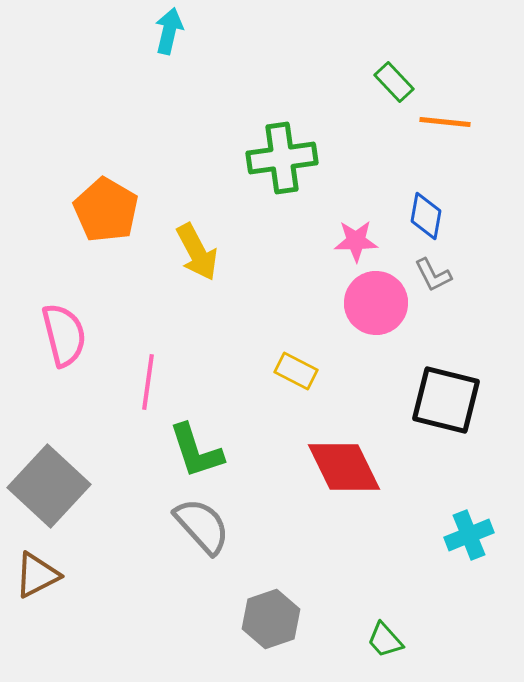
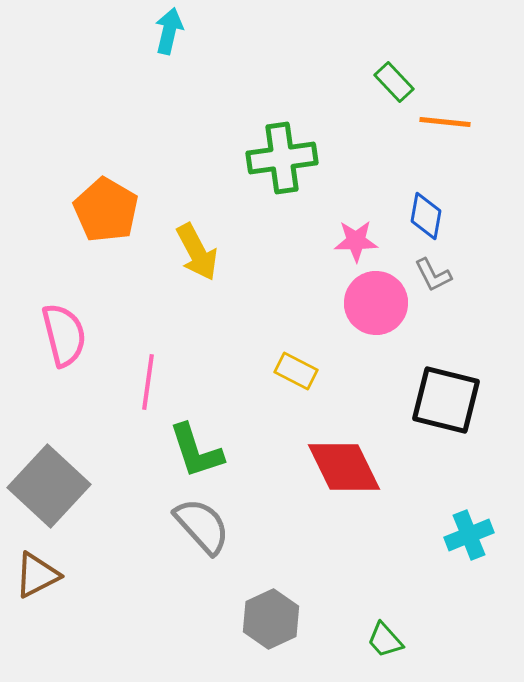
gray hexagon: rotated 6 degrees counterclockwise
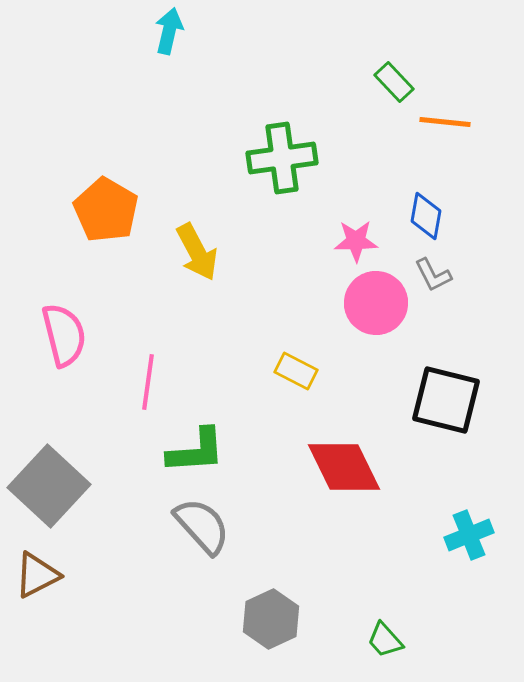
green L-shape: rotated 76 degrees counterclockwise
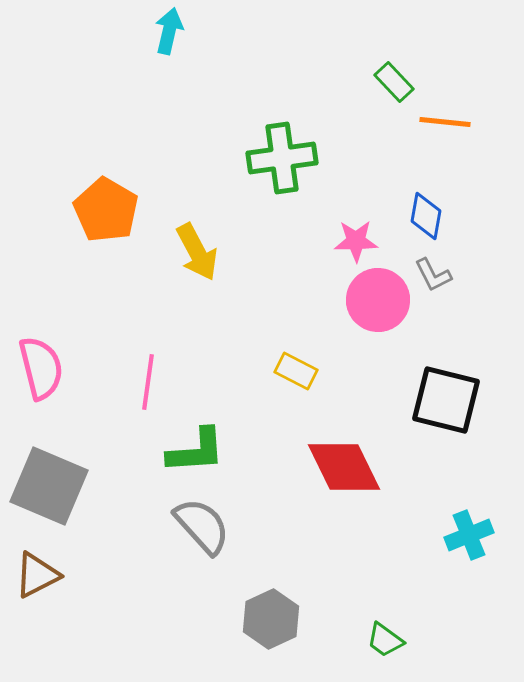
pink circle: moved 2 px right, 3 px up
pink semicircle: moved 23 px left, 33 px down
gray square: rotated 20 degrees counterclockwise
green trapezoid: rotated 12 degrees counterclockwise
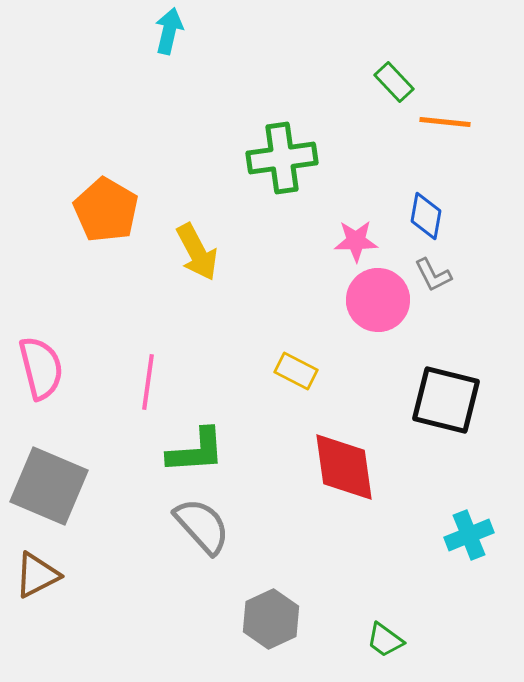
red diamond: rotated 18 degrees clockwise
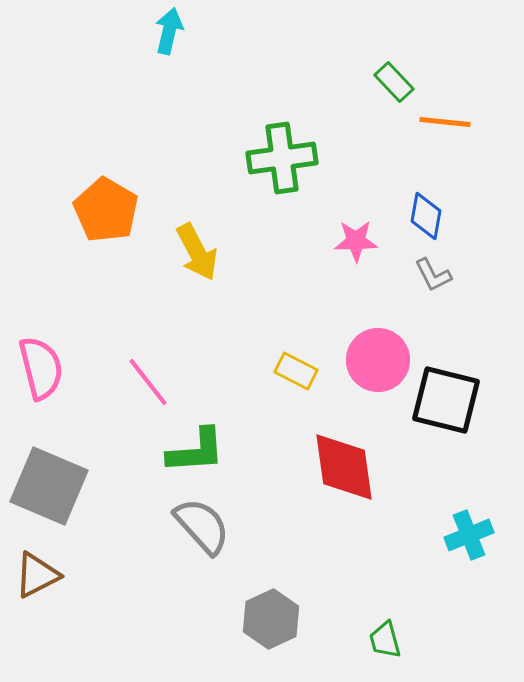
pink circle: moved 60 px down
pink line: rotated 46 degrees counterclockwise
green trapezoid: rotated 39 degrees clockwise
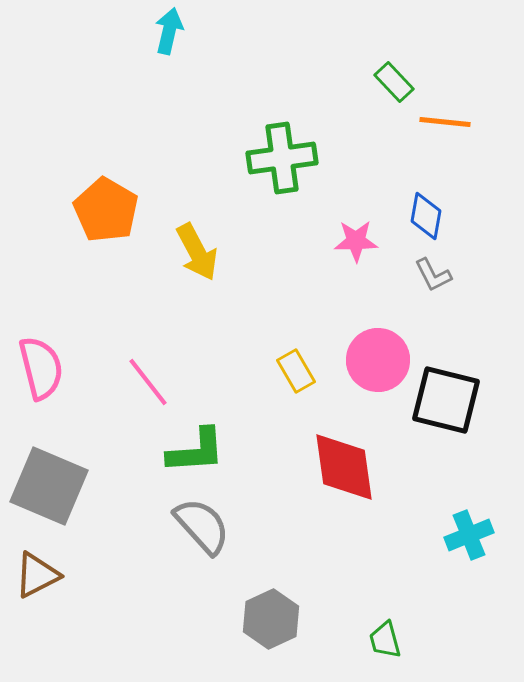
yellow rectangle: rotated 33 degrees clockwise
